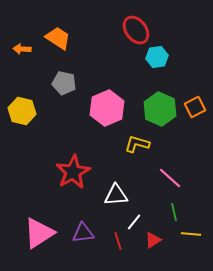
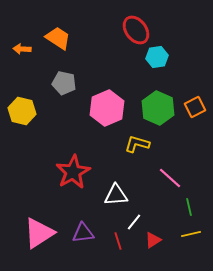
green hexagon: moved 2 px left, 1 px up
green line: moved 15 px right, 5 px up
yellow line: rotated 18 degrees counterclockwise
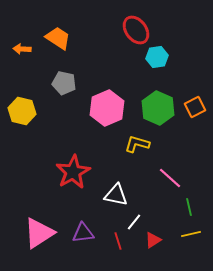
white triangle: rotated 15 degrees clockwise
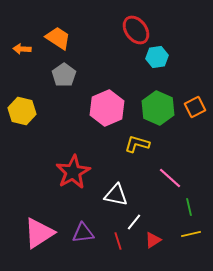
gray pentagon: moved 8 px up; rotated 25 degrees clockwise
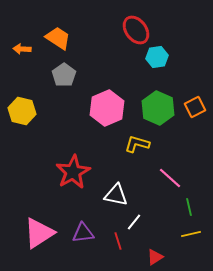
red triangle: moved 2 px right, 17 px down
